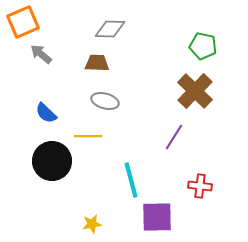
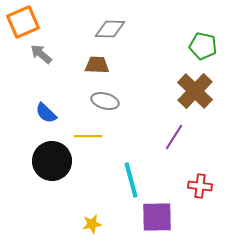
brown trapezoid: moved 2 px down
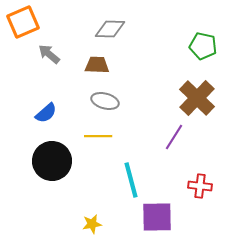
gray arrow: moved 8 px right
brown cross: moved 2 px right, 7 px down
blue semicircle: rotated 85 degrees counterclockwise
yellow line: moved 10 px right
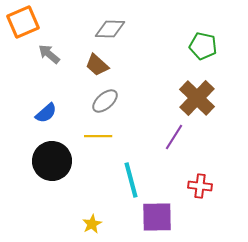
brown trapezoid: rotated 140 degrees counterclockwise
gray ellipse: rotated 56 degrees counterclockwise
yellow star: rotated 18 degrees counterclockwise
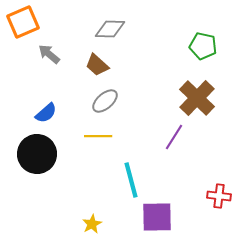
black circle: moved 15 px left, 7 px up
red cross: moved 19 px right, 10 px down
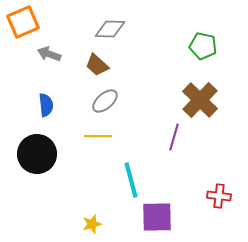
gray arrow: rotated 20 degrees counterclockwise
brown cross: moved 3 px right, 2 px down
blue semicircle: moved 8 px up; rotated 55 degrees counterclockwise
purple line: rotated 16 degrees counterclockwise
yellow star: rotated 12 degrees clockwise
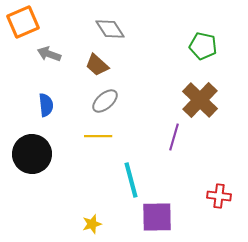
gray diamond: rotated 56 degrees clockwise
black circle: moved 5 px left
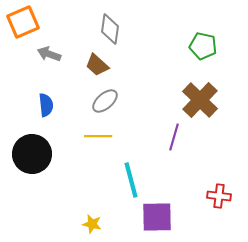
gray diamond: rotated 40 degrees clockwise
yellow star: rotated 30 degrees clockwise
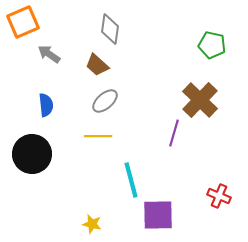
green pentagon: moved 9 px right, 1 px up
gray arrow: rotated 15 degrees clockwise
purple line: moved 4 px up
red cross: rotated 15 degrees clockwise
purple square: moved 1 px right, 2 px up
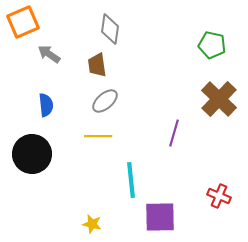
brown trapezoid: rotated 40 degrees clockwise
brown cross: moved 19 px right, 1 px up
cyan line: rotated 9 degrees clockwise
purple square: moved 2 px right, 2 px down
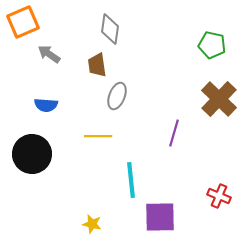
gray ellipse: moved 12 px right, 5 px up; rotated 28 degrees counterclockwise
blue semicircle: rotated 100 degrees clockwise
